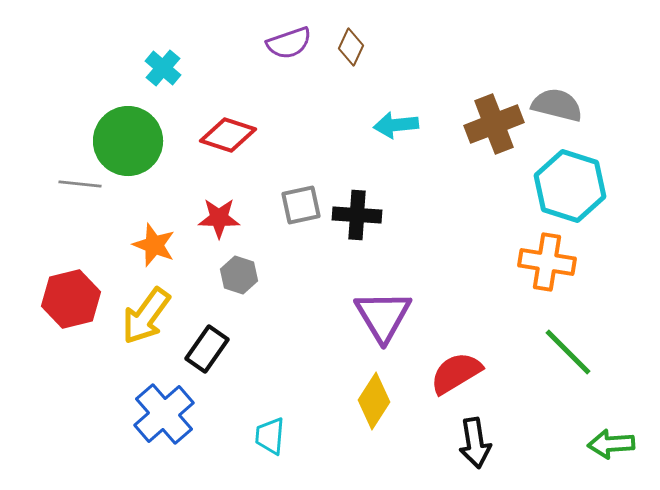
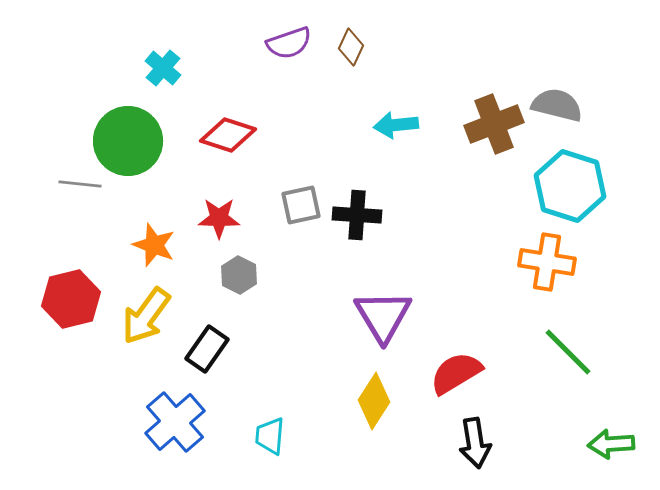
gray hexagon: rotated 9 degrees clockwise
blue cross: moved 11 px right, 8 px down
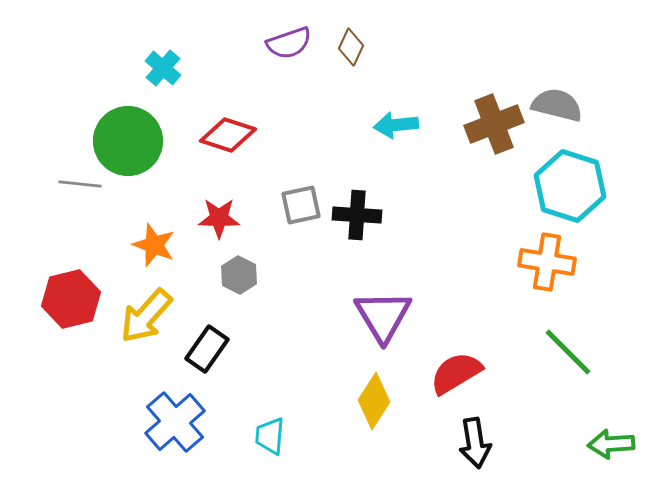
yellow arrow: rotated 6 degrees clockwise
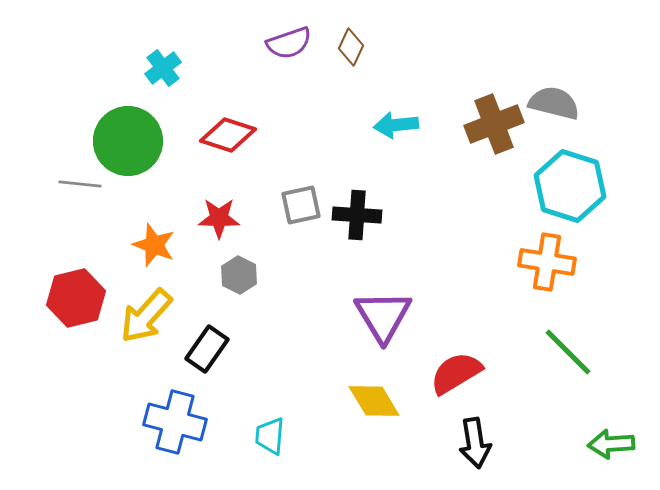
cyan cross: rotated 12 degrees clockwise
gray semicircle: moved 3 px left, 2 px up
red hexagon: moved 5 px right, 1 px up
yellow diamond: rotated 64 degrees counterclockwise
blue cross: rotated 34 degrees counterclockwise
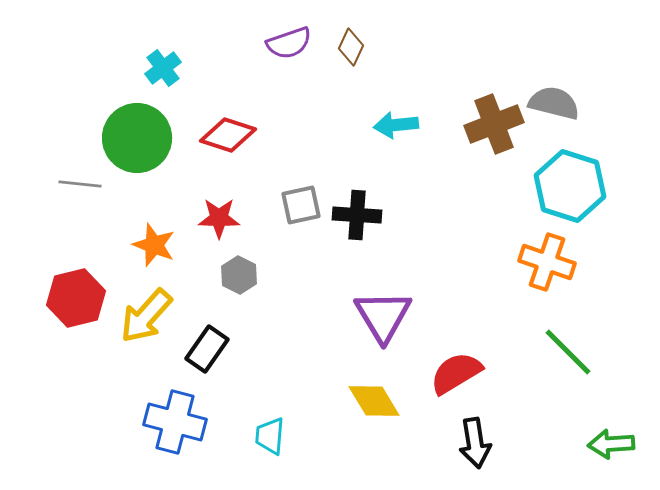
green circle: moved 9 px right, 3 px up
orange cross: rotated 10 degrees clockwise
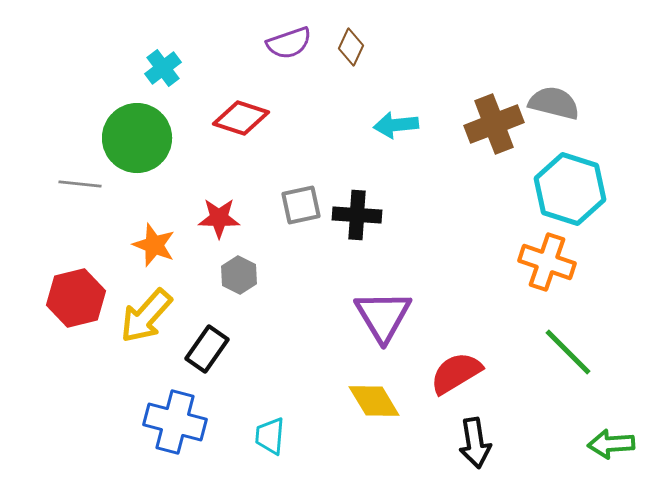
red diamond: moved 13 px right, 17 px up
cyan hexagon: moved 3 px down
